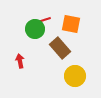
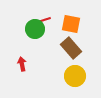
brown rectangle: moved 11 px right
red arrow: moved 2 px right, 3 px down
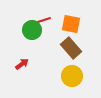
green circle: moved 3 px left, 1 px down
red arrow: rotated 64 degrees clockwise
yellow circle: moved 3 px left
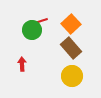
red line: moved 3 px left, 1 px down
orange square: rotated 36 degrees clockwise
red arrow: rotated 56 degrees counterclockwise
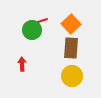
brown rectangle: rotated 45 degrees clockwise
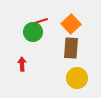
green circle: moved 1 px right, 2 px down
yellow circle: moved 5 px right, 2 px down
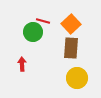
red line: moved 2 px right; rotated 32 degrees clockwise
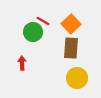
red line: rotated 16 degrees clockwise
red arrow: moved 1 px up
